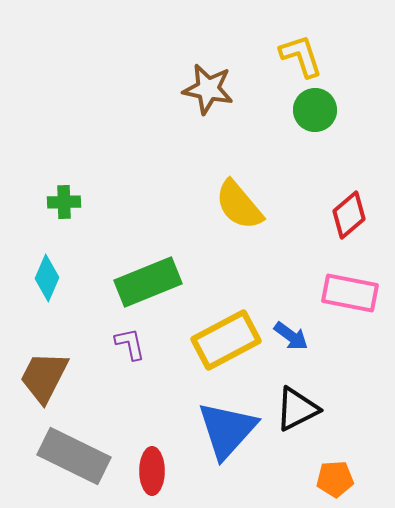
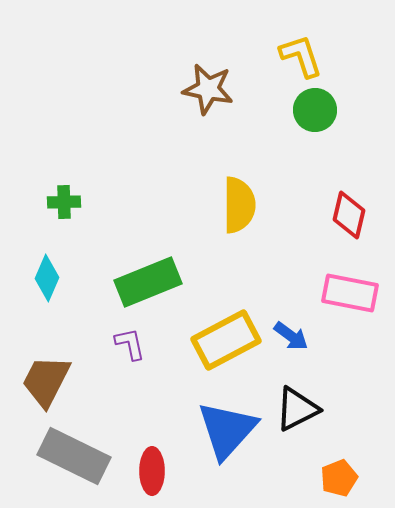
yellow semicircle: rotated 140 degrees counterclockwise
red diamond: rotated 36 degrees counterclockwise
brown trapezoid: moved 2 px right, 4 px down
orange pentagon: moved 4 px right, 1 px up; rotated 18 degrees counterclockwise
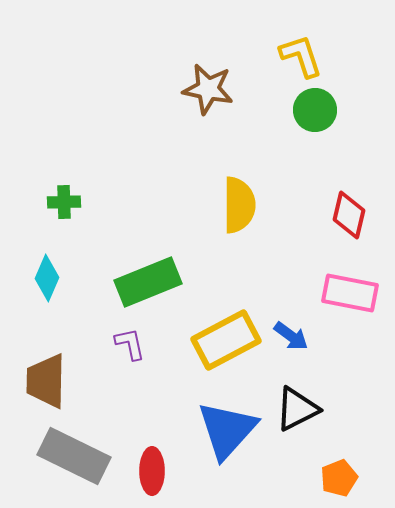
brown trapezoid: rotated 26 degrees counterclockwise
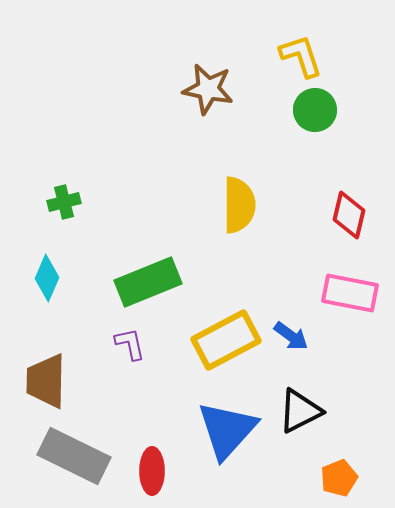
green cross: rotated 12 degrees counterclockwise
black triangle: moved 3 px right, 2 px down
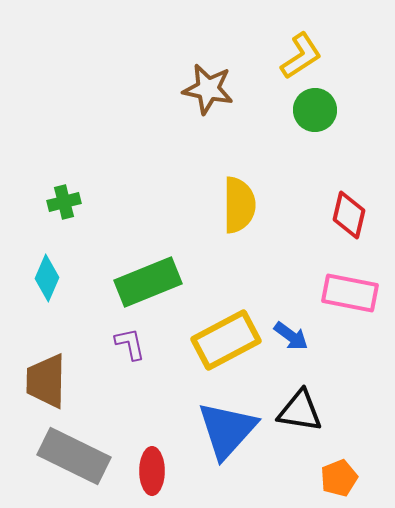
yellow L-shape: rotated 75 degrees clockwise
black triangle: rotated 36 degrees clockwise
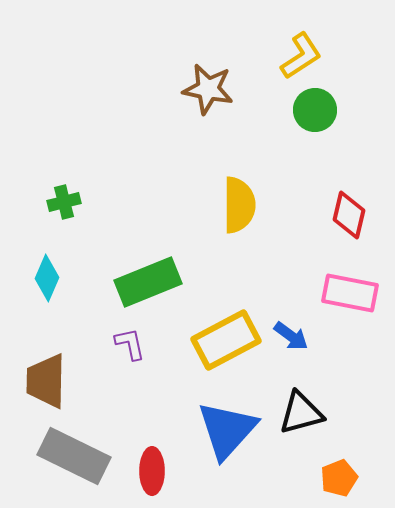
black triangle: moved 1 px right, 2 px down; rotated 24 degrees counterclockwise
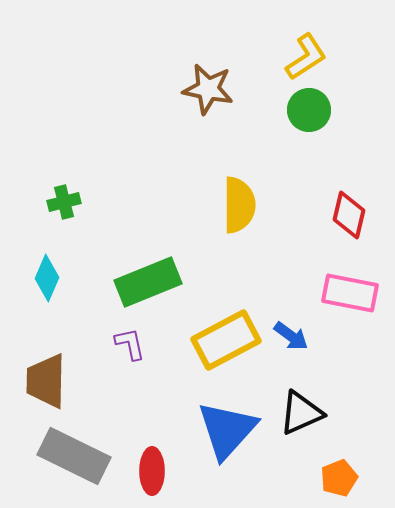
yellow L-shape: moved 5 px right, 1 px down
green circle: moved 6 px left
black triangle: rotated 9 degrees counterclockwise
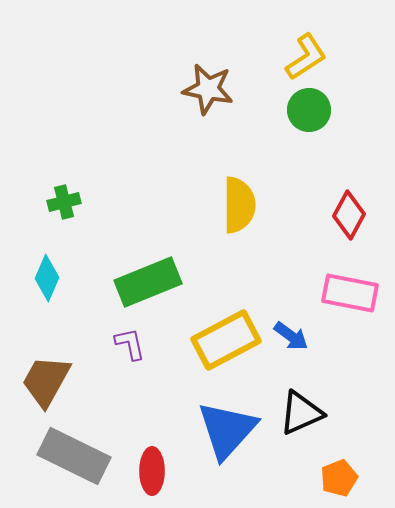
red diamond: rotated 15 degrees clockwise
brown trapezoid: rotated 28 degrees clockwise
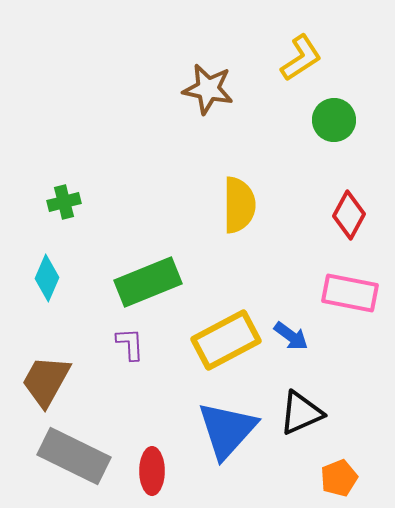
yellow L-shape: moved 5 px left, 1 px down
green circle: moved 25 px right, 10 px down
purple L-shape: rotated 9 degrees clockwise
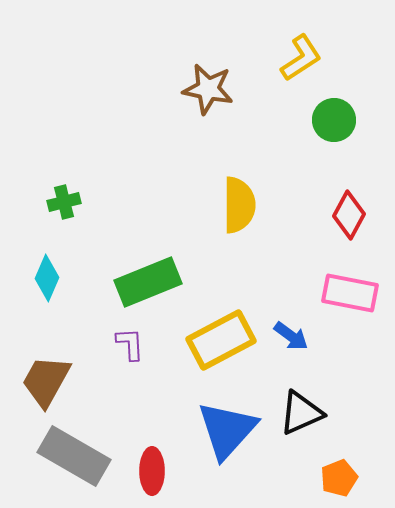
yellow rectangle: moved 5 px left
gray rectangle: rotated 4 degrees clockwise
